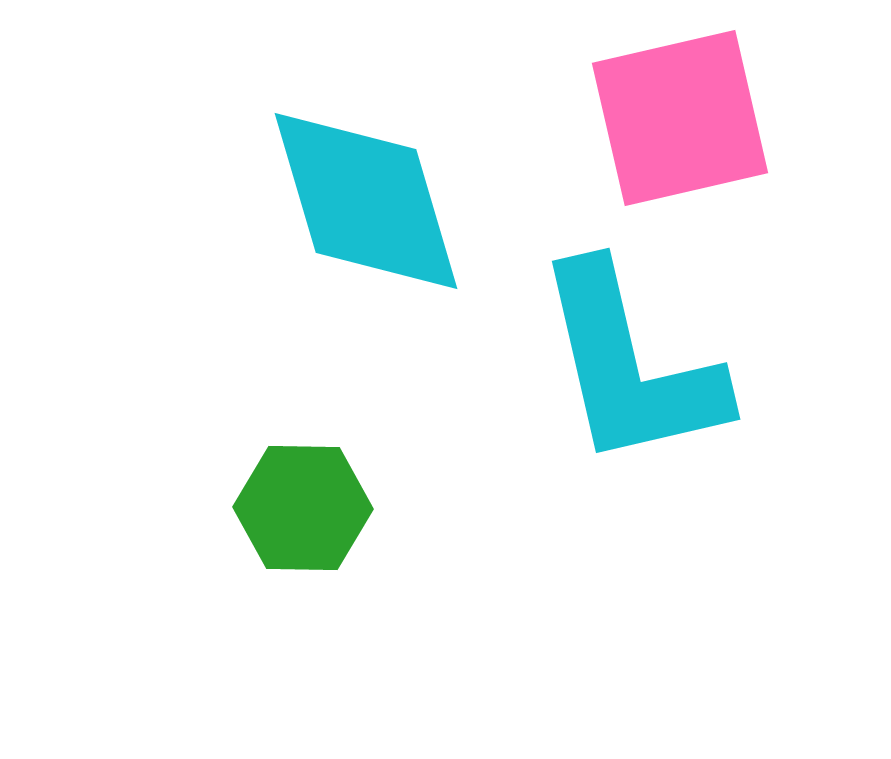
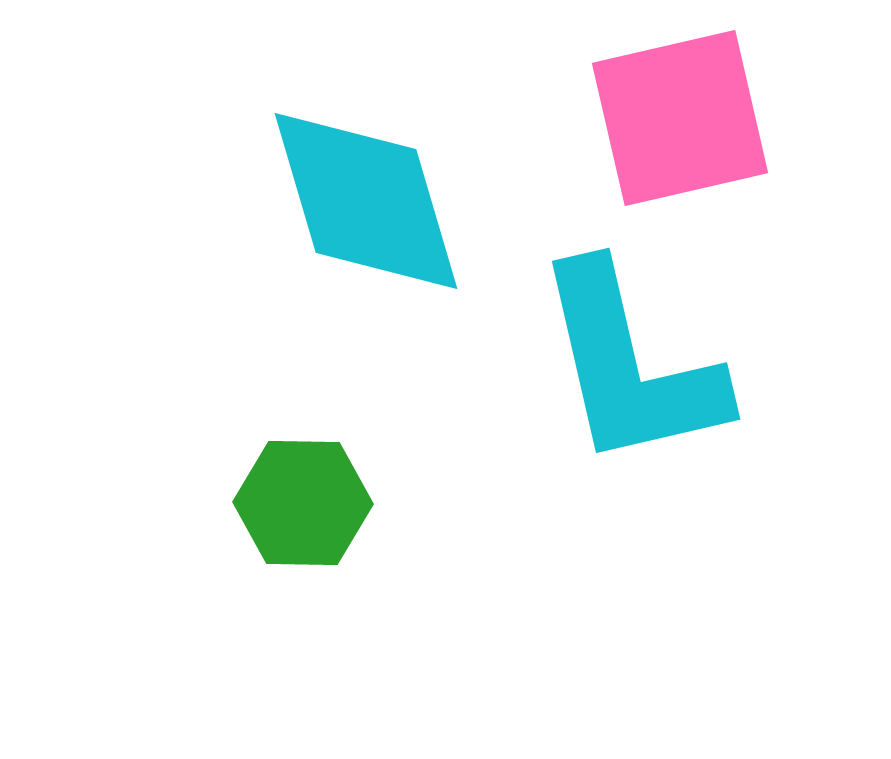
green hexagon: moved 5 px up
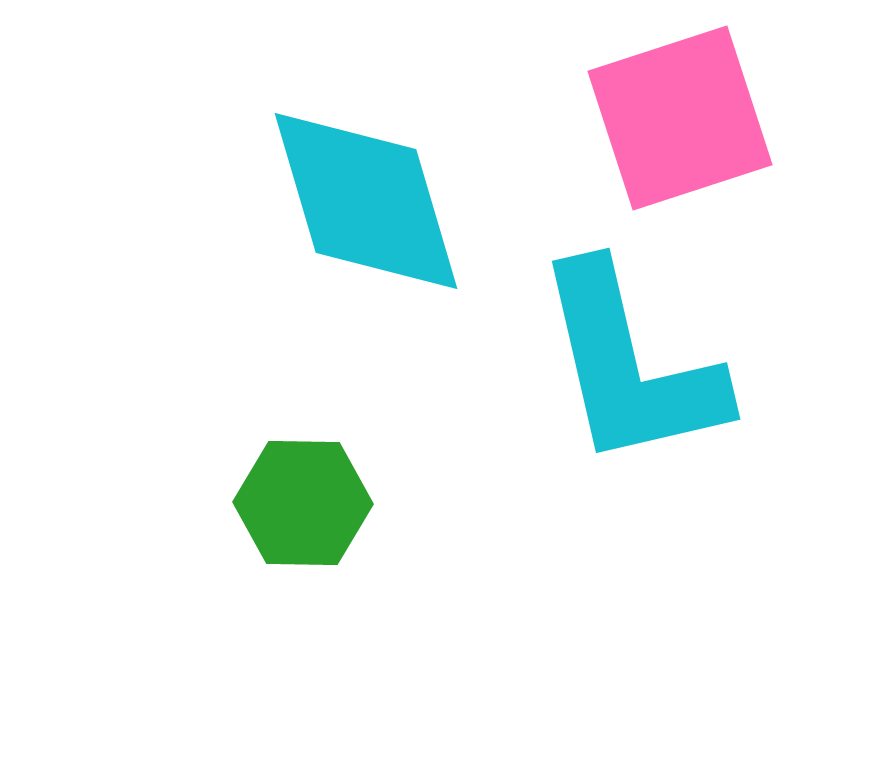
pink square: rotated 5 degrees counterclockwise
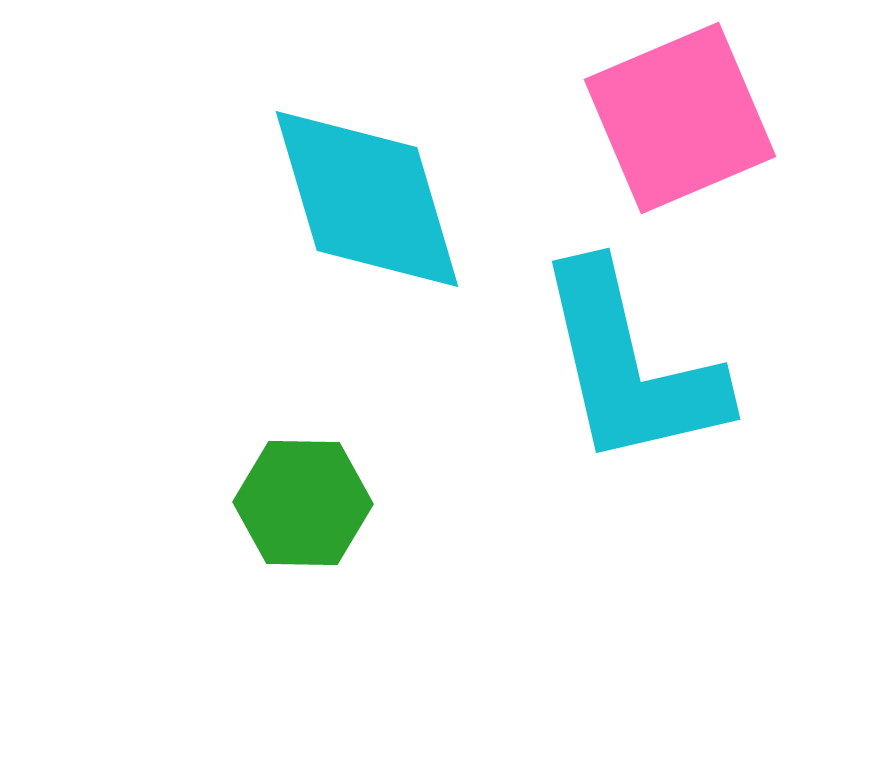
pink square: rotated 5 degrees counterclockwise
cyan diamond: moved 1 px right, 2 px up
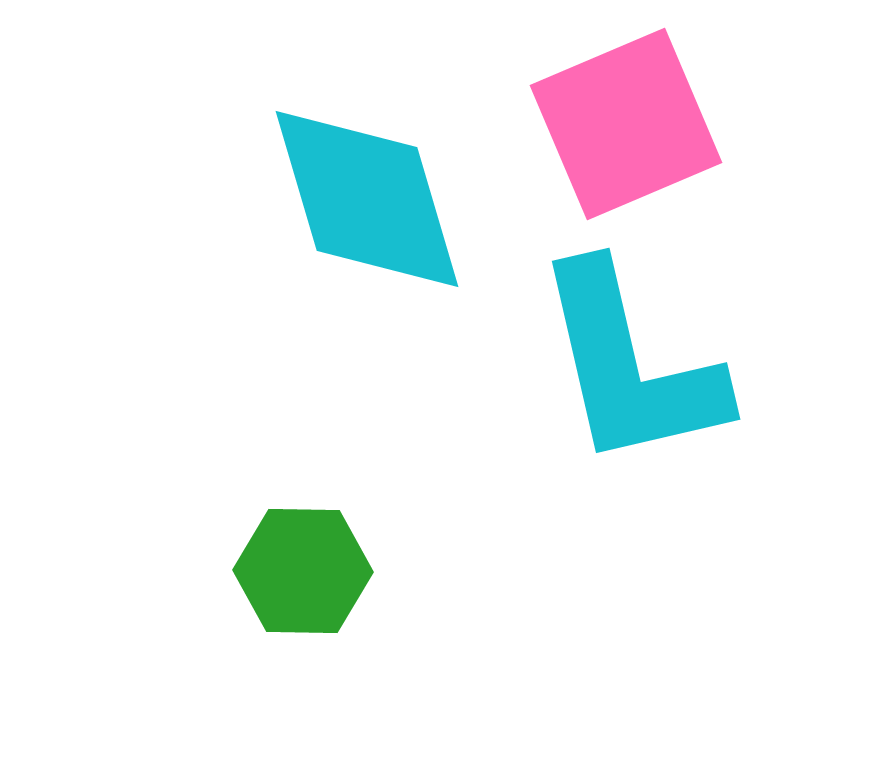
pink square: moved 54 px left, 6 px down
green hexagon: moved 68 px down
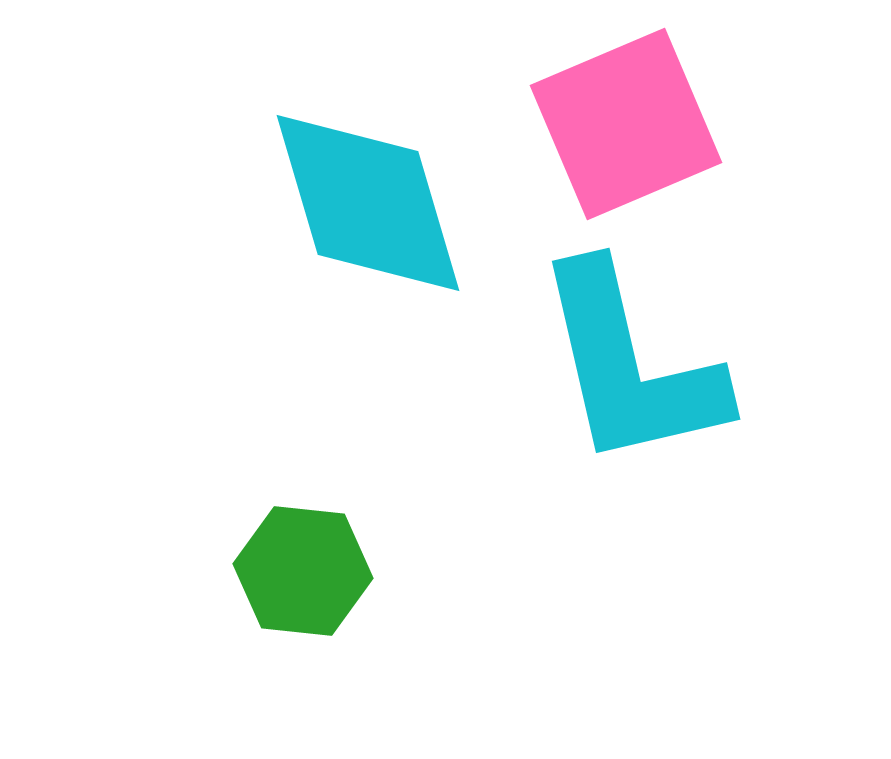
cyan diamond: moved 1 px right, 4 px down
green hexagon: rotated 5 degrees clockwise
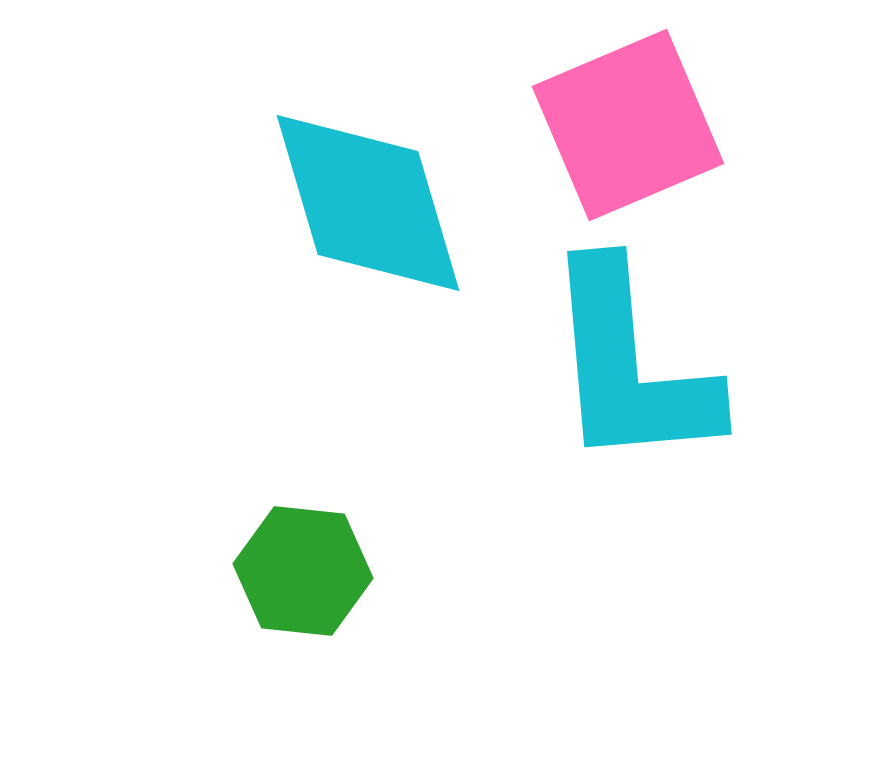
pink square: moved 2 px right, 1 px down
cyan L-shape: rotated 8 degrees clockwise
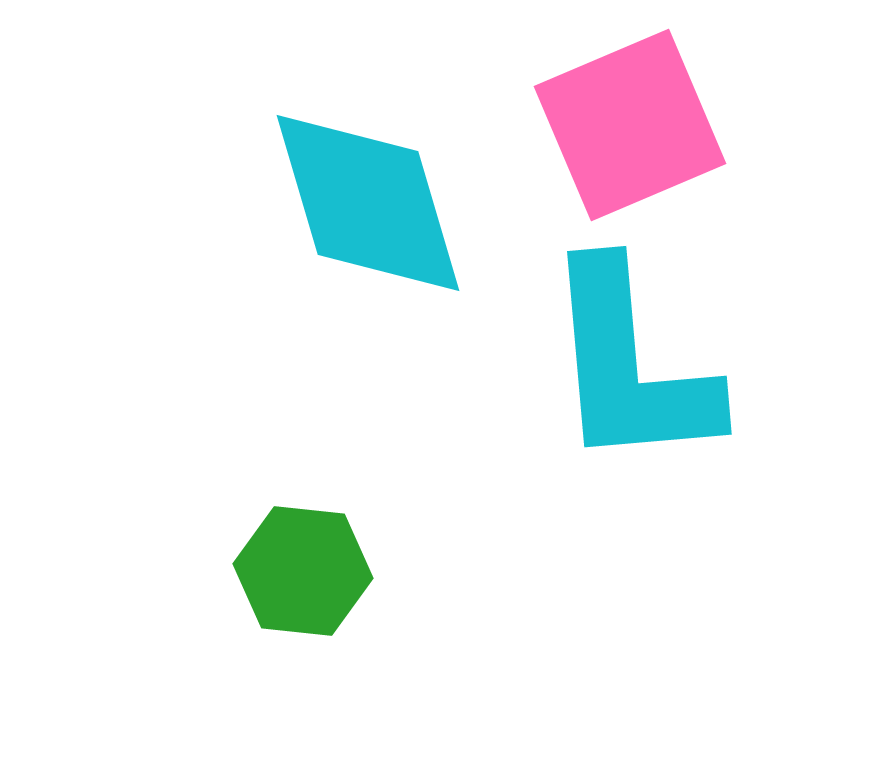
pink square: moved 2 px right
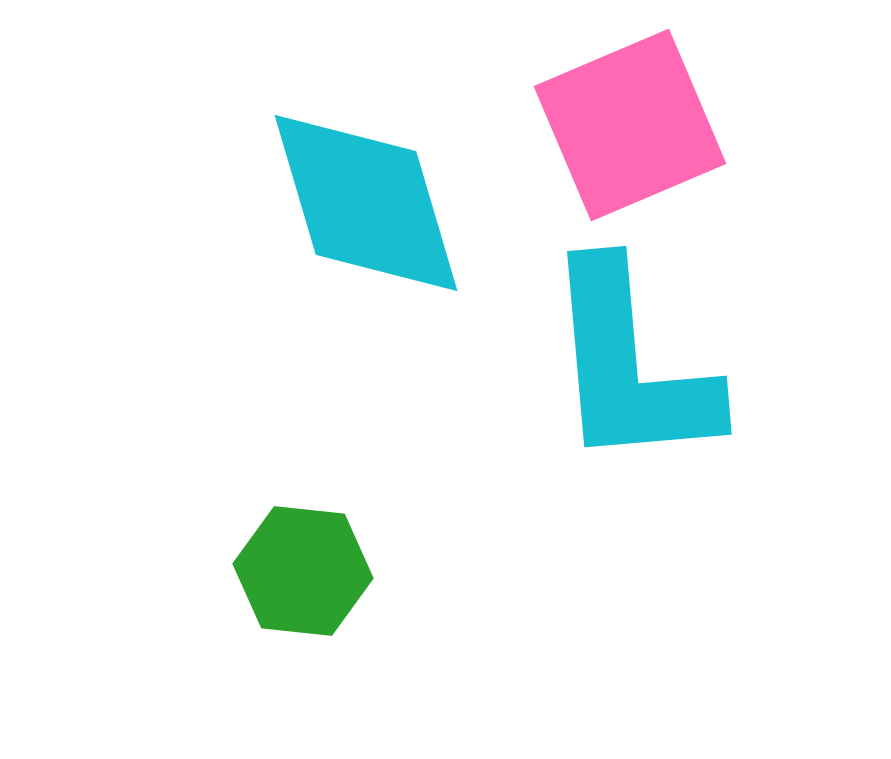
cyan diamond: moved 2 px left
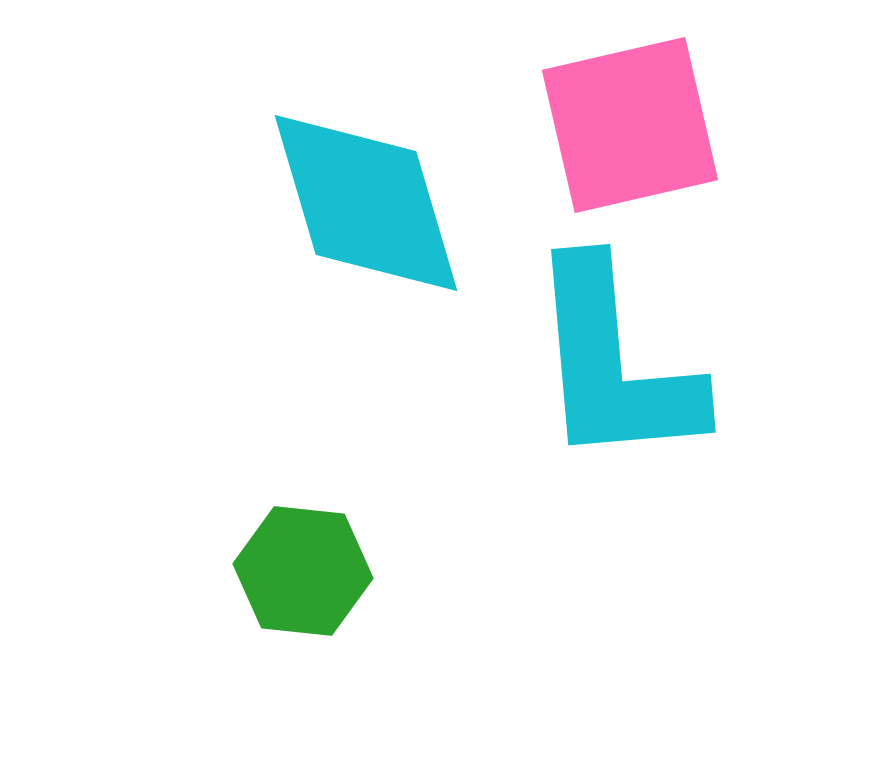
pink square: rotated 10 degrees clockwise
cyan L-shape: moved 16 px left, 2 px up
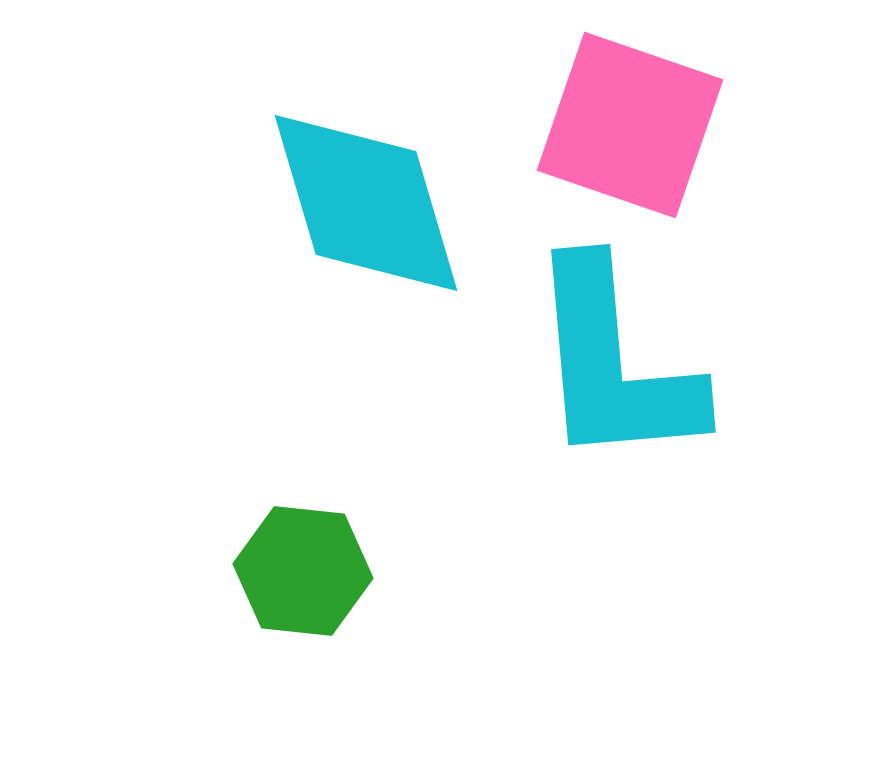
pink square: rotated 32 degrees clockwise
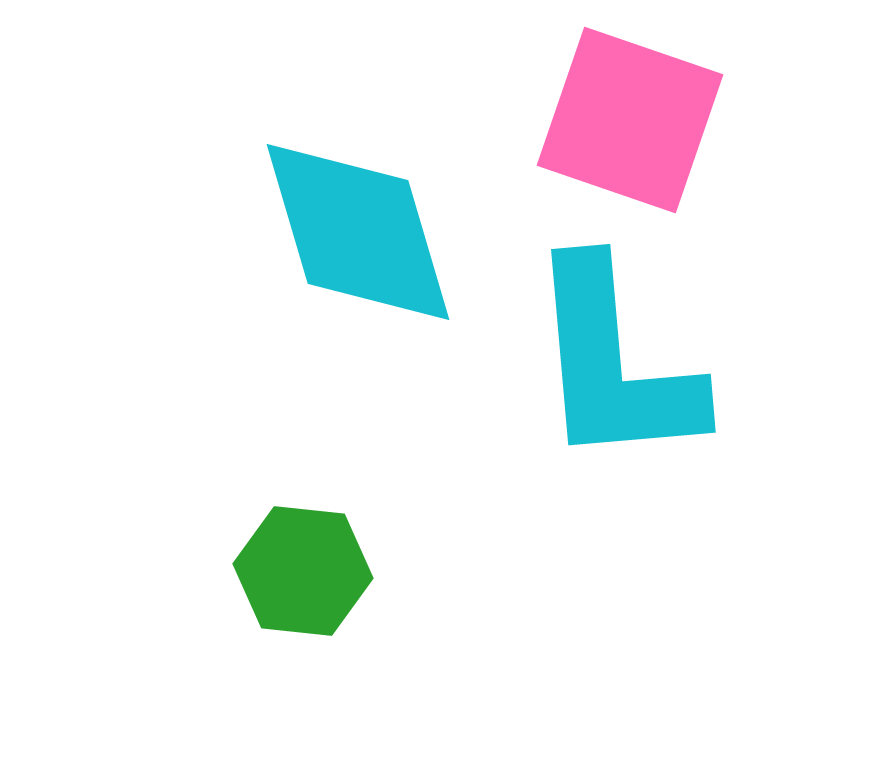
pink square: moved 5 px up
cyan diamond: moved 8 px left, 29 px down
